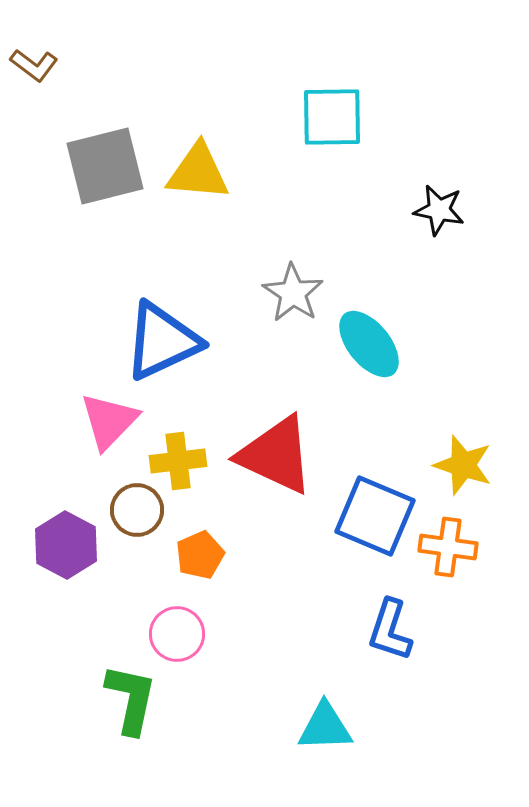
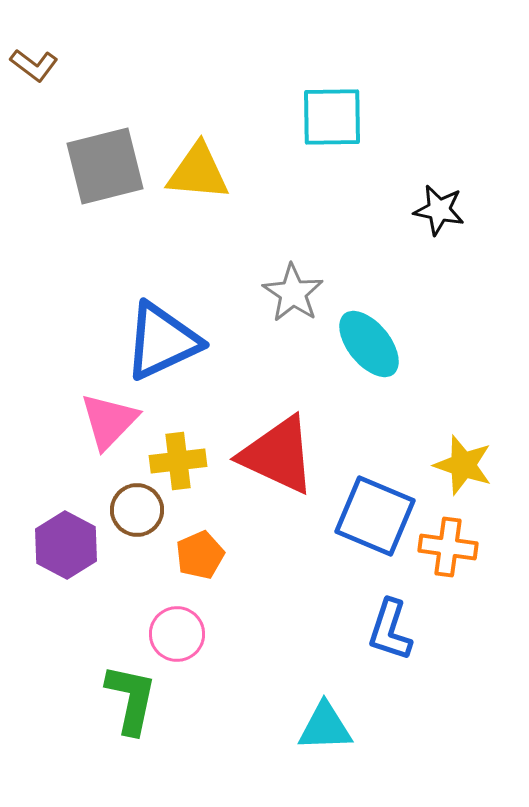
red triangle: moved 2 px right
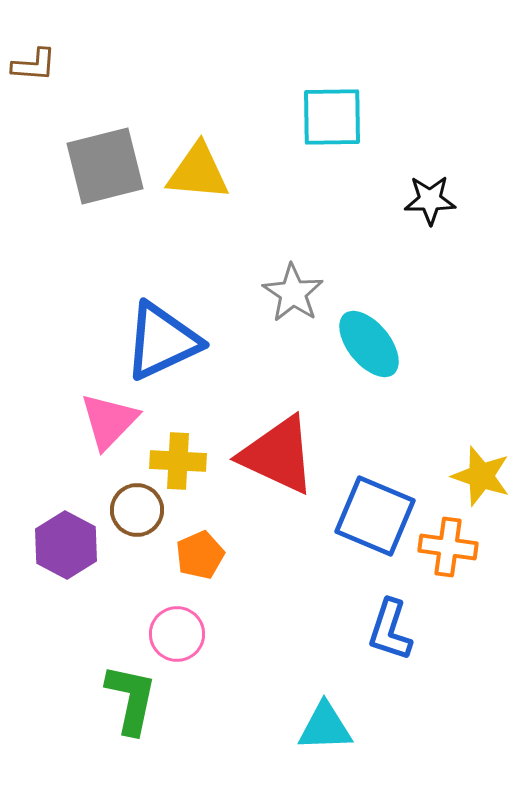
brown L-shape: rotated 33 degrees counterclockwise
black star: moved 9 px left, 10 px up; rotated 12 degrees counterclockwise
yellow cross: rotated 10 degrees clockwise
yellow star: moved 18 px right, 11 px down
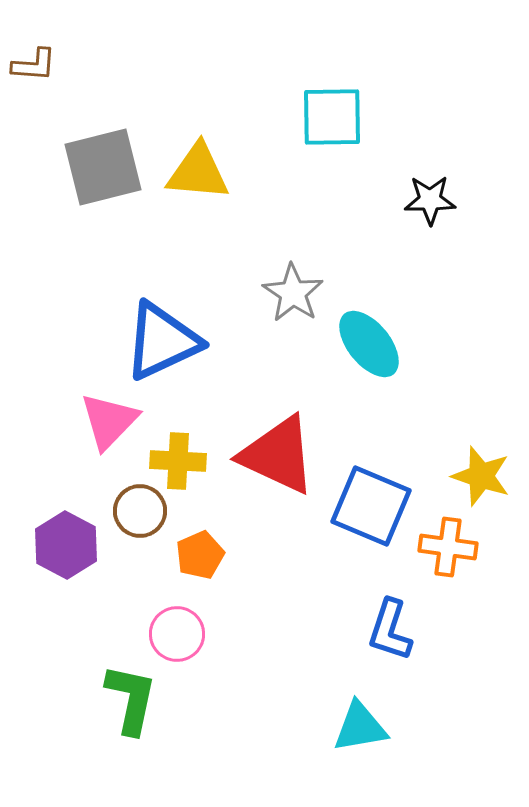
gray square: moved 2 px left, 1 px down
brown circle: moved 3 px right, 1 px down
blue square: moved 4 px left, 10 px up
cyan triangle: moved 35 px right; rotated 8 degrees counterclockwise
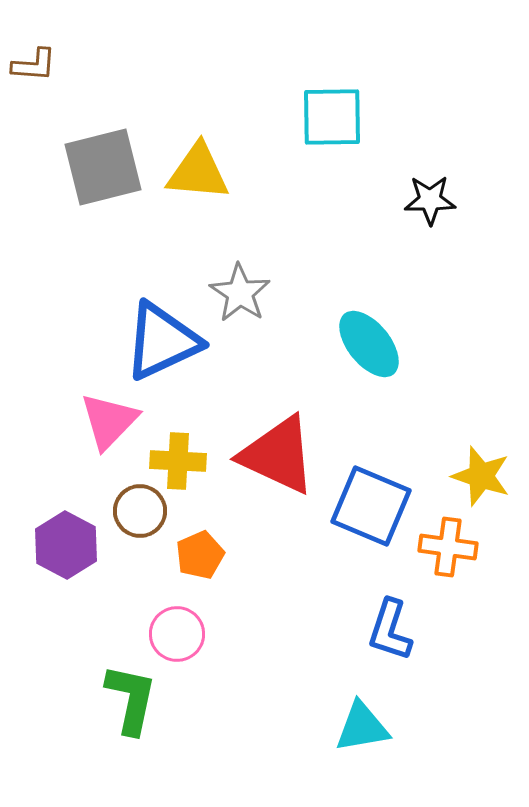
gray star: moved 53 px left
cyan triangle: moved 2 px right
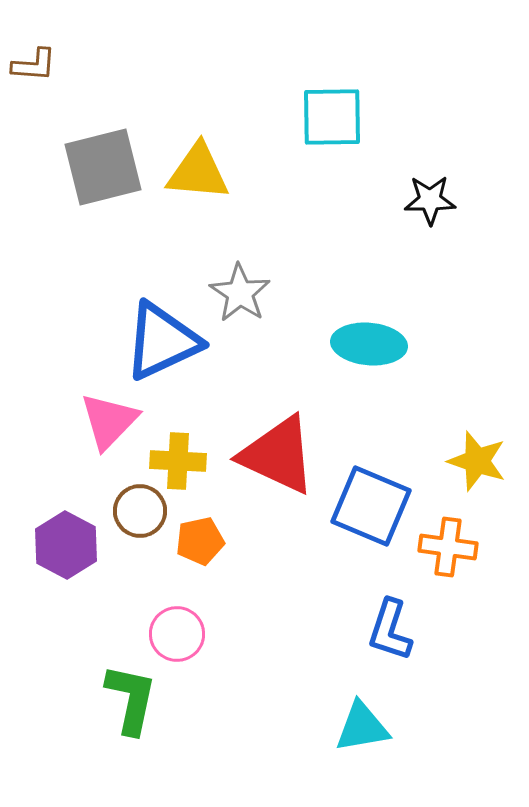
cyan ellipse: rotated 46 degrees counterclockwise
yellow star: moved 4 px left, 15 px up
orange pentagon: moved 14 px up; rotated 12 degrees clockwise
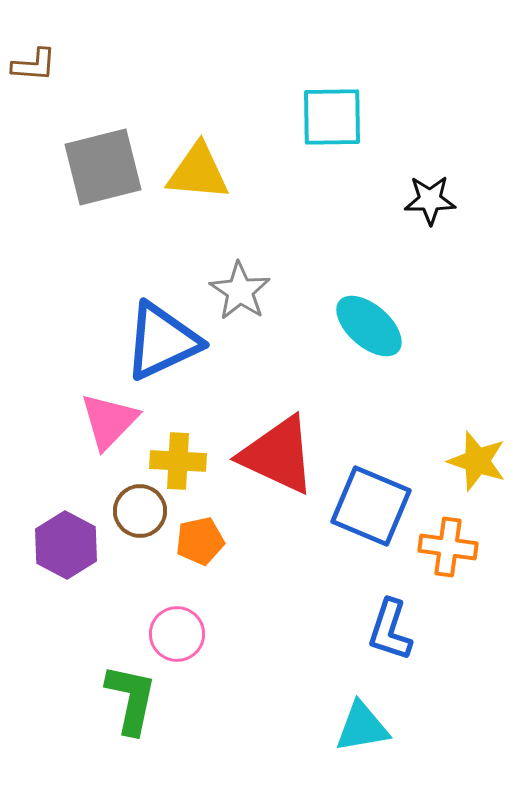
gray star: moved 2 px up
cyan ellipse: moved 18 px up; rotated 36 degrees clockwise
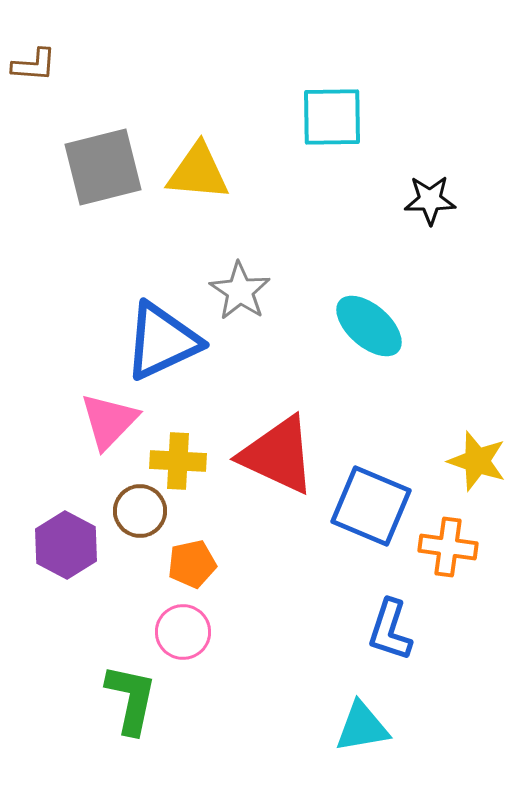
orange pentagon: moved 8 px left, 23 px down
pink circle: moved 6 px right, 2 px up
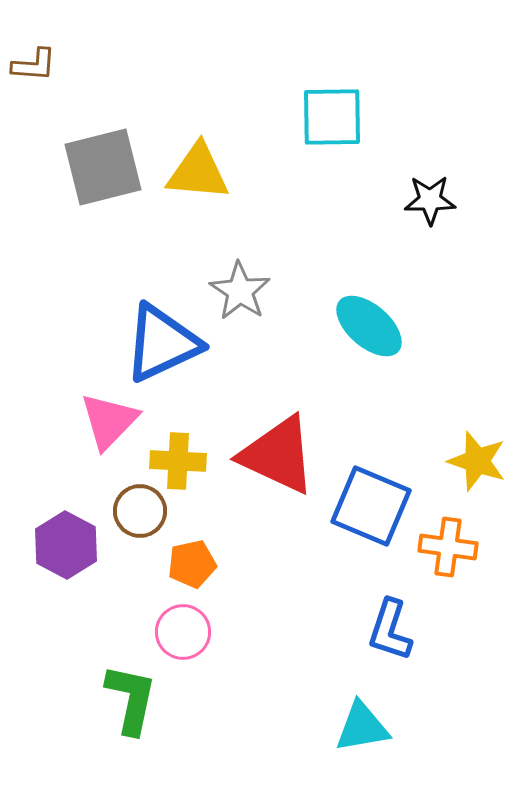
blue triangle: moved 2 px down
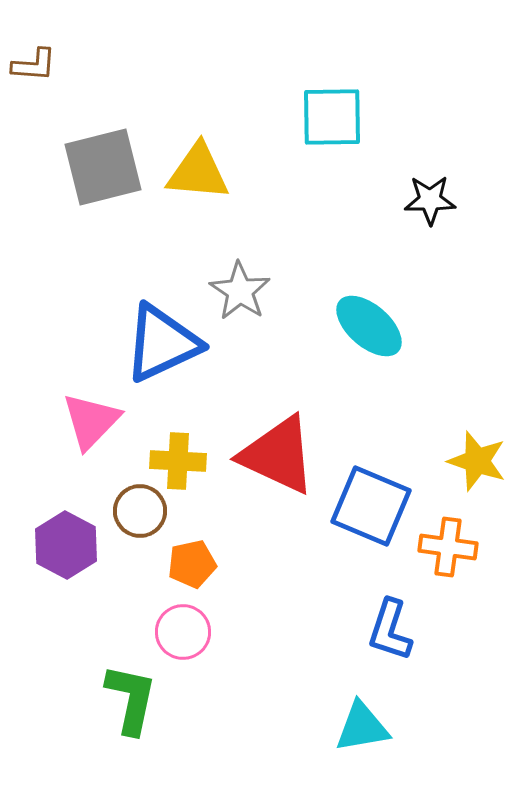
pink triangle: moved 18 px left
